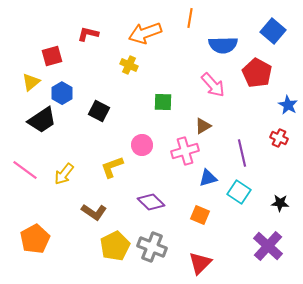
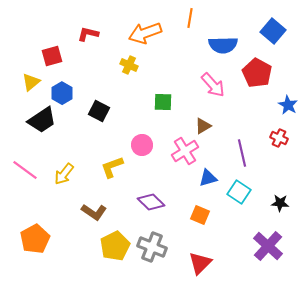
pink cross: rotated 16 degrees counterclockwise
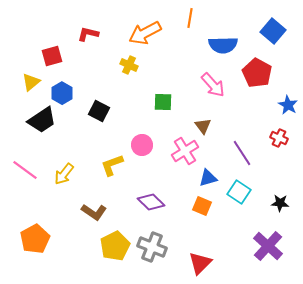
orange arrow: rotated 8 degrees counterclockwise
brown triangle: rotated 36 degrees counterclockwise
purple line: rotated 20 degrees counterclockwise
yellow L-shape: moved 2 px up
orange square: moved 2 px right, 9 px up
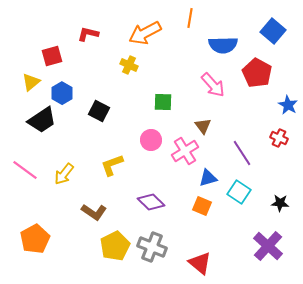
pink circle: moved 9 px right, 5 px up
red triangle: rotated 35 degrees counterclockwise
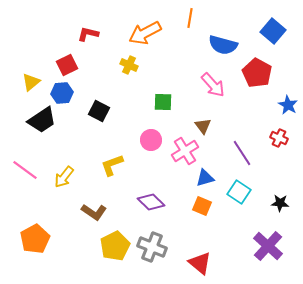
blue semicircle: rotated 16 degrees clockwise
red square: moved 15 px right, 9 px down; rotated 10 degrees counterclockwise
blue hexagon: rotated 25 degrees clockwise
yellow arrow: moved 3 px down
blue triangle: moved 3 px left
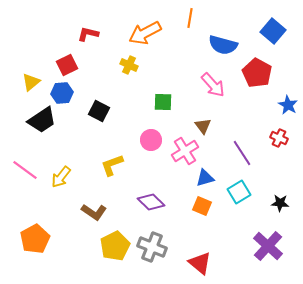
yellow arrow: moved 3 px left
cyan square: rotated 25 degrees clockwise
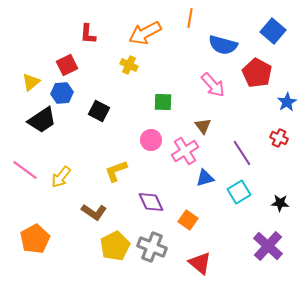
red L-shape: rotated 100 degrees counterclockwise
blue star: moved 1 px left, 3 px up; rotated 12 degrees clockwise
yellow L-shape: moved 4 px right, 6 px down
purple diamond: rotated 20 degrees clockwise
orange square: moved 14 px left, 14 px down; rotated 12 degrees clockwise
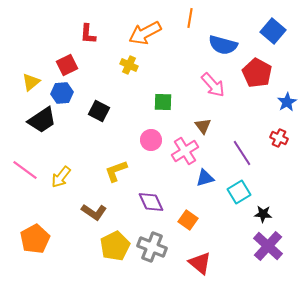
black star: moved 17 px left, 11 px down
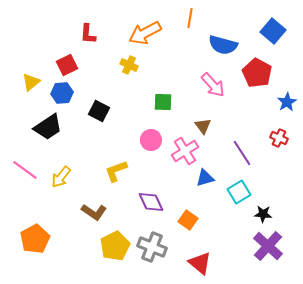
black trapezoid: moved 6 px right, 7 px down
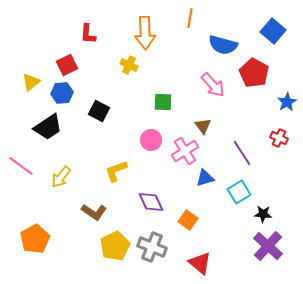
orange arrow: rotated 64 degrees counterclockwise
red pentagon: moved 3 px left
pink line: moved 4 px left, 4 px up
